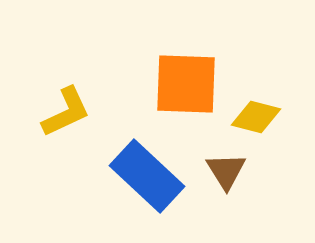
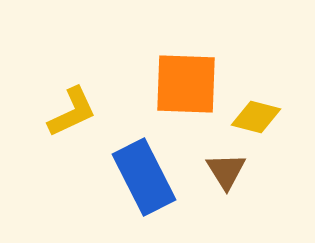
yellow L-shape: moved 6 px right
blue rectangle: moved 3 px left, 1 px down; rotated 20 degrees clockwise
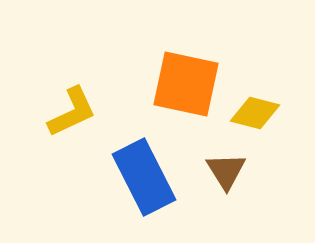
orange square: rotated 10 degrees clockwise
yellow diamond: moved 1 px left, 4 px up
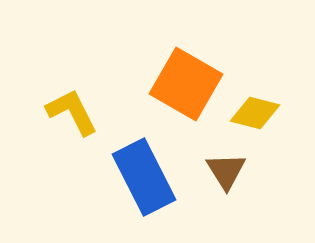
orange square: rotated 18 degrees clockwise
yellow L-shape: rotated 92 degrees counterclockwise
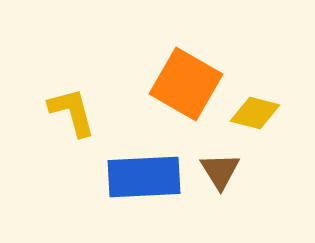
yellow L-shape: rotated 12 degrees clockwise
brown triangle: moved 6 px left
blue rectangle: rotated 66 degrees counterclockwise
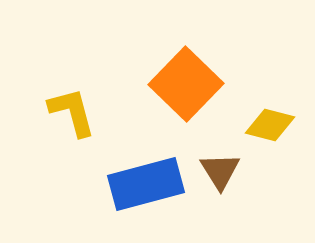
orange square: rotated 14 degrees clockwise
yellow diamond: moved 15 px right, 12 px down
blue rectangle: moved 2 px right, 7 px down; rotated 12 degrees counterclockwise
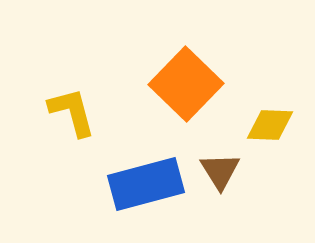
yellow diamond: rotated 12 degrees counterclockwise
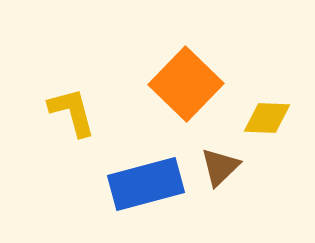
yellow diamond: moved 3 px left, 7 px up
brown triangle: moved 4 px up; rotated 18 degrees clockwise
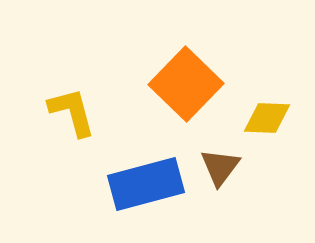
brown triangle: rotated 9 degrees counterclockwise
